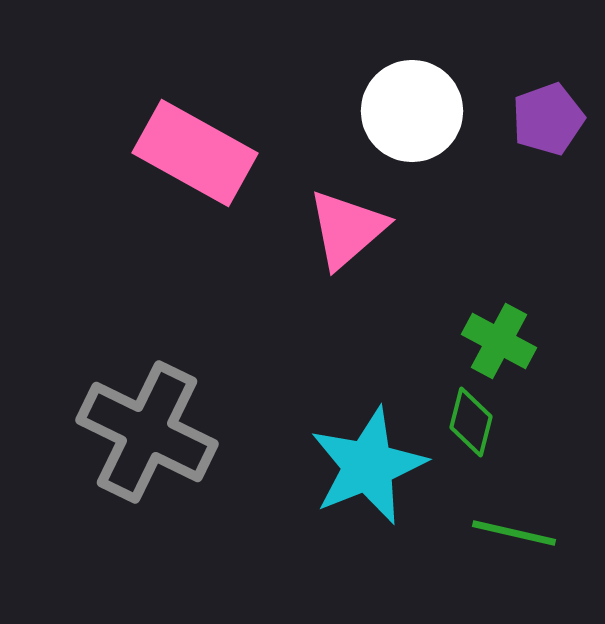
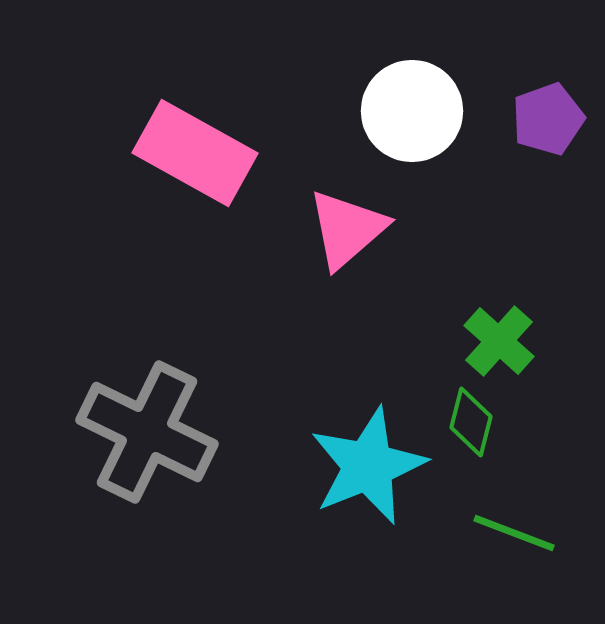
green cross: rotated 14 degrees clockwise
green line: rotated 8 degrees clockwise
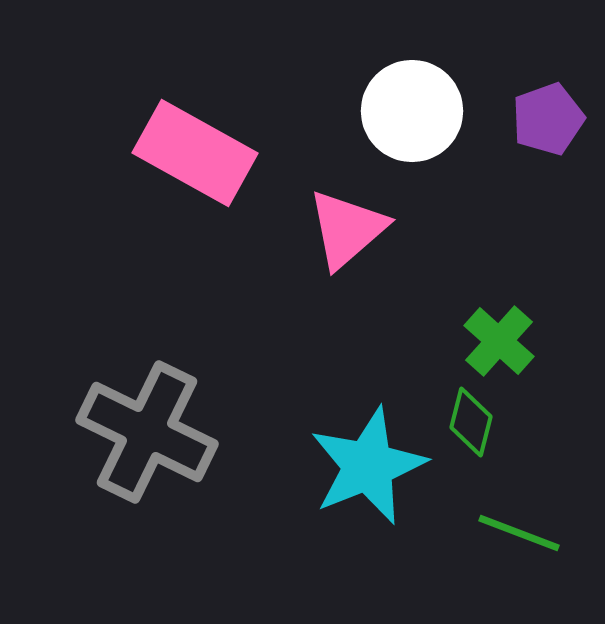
green line: moved 5 px right
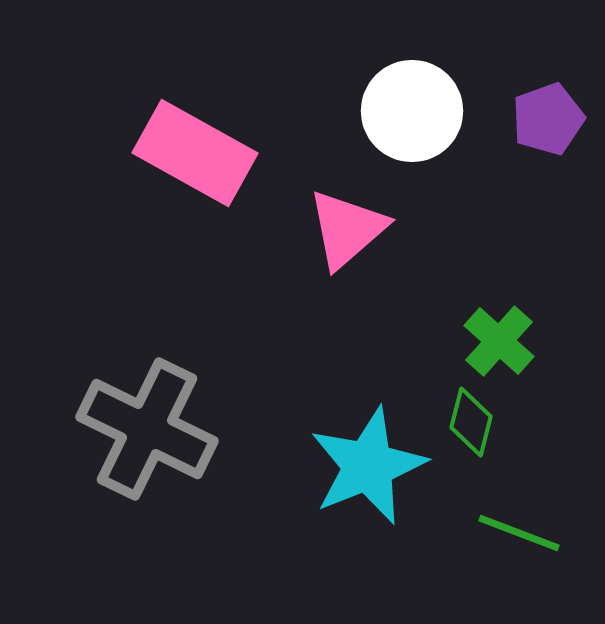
gray cross: moved 3 px up
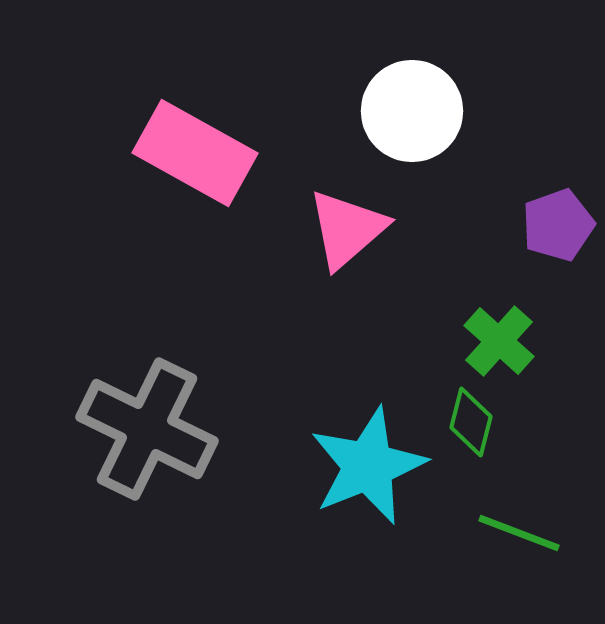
purple pentagon: moved 10 px right, 106 px down
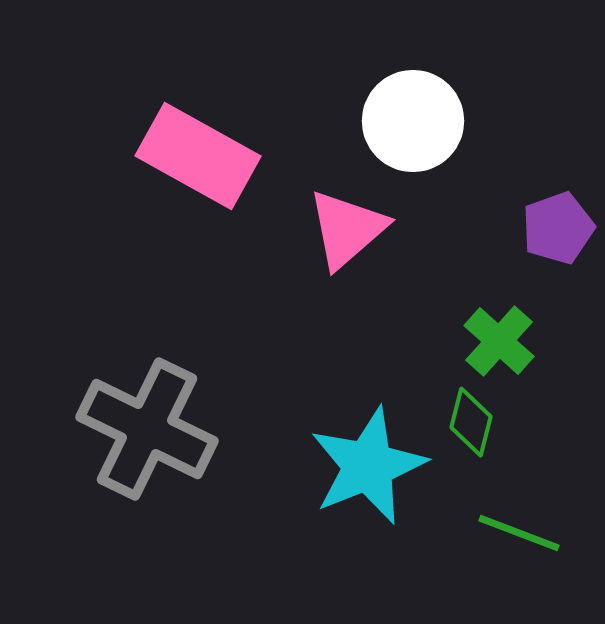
white circle: moved 1 px right, 10 px down
pink rectangle: moved 3 px right, 3 px down
purple pentagon: moved 3 px down
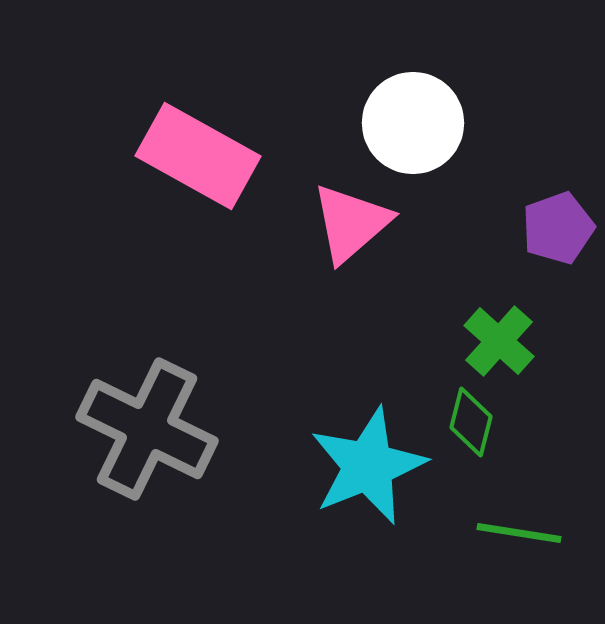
white circle: moved 2 px down
pink triangle: moved 4 px right, 6 px up
green line: rotated 12 degrees counterclockwise
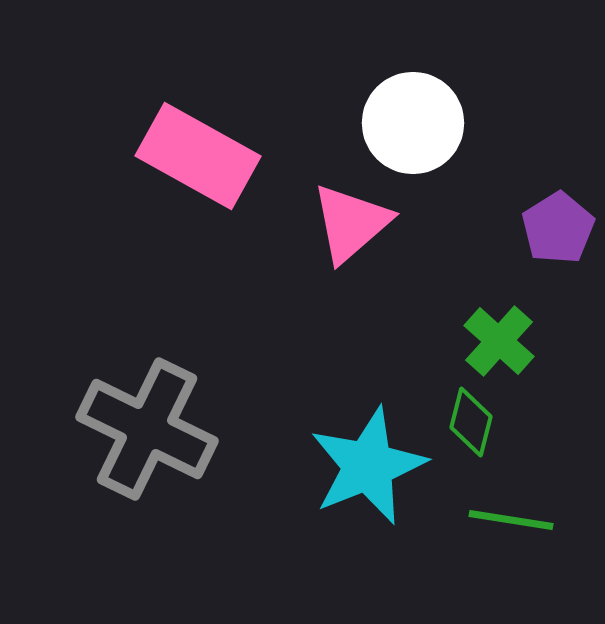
purple pentagon: rotated 12 degrees counterclockwise
green line: moved 8 px left, 13 px up
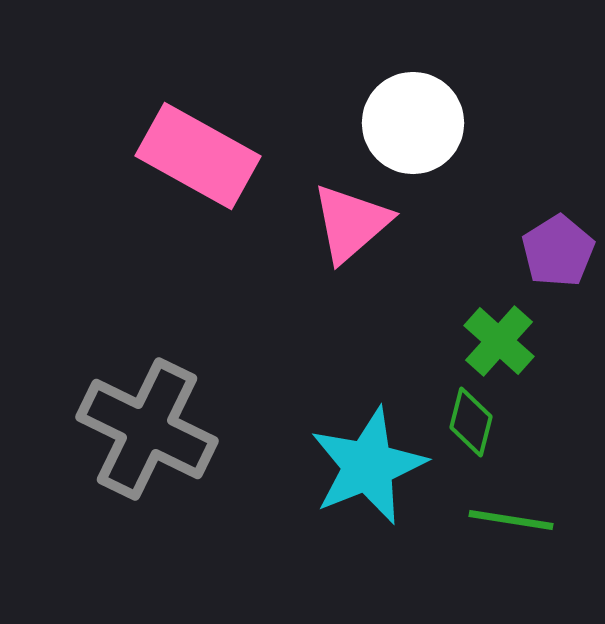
purple pentagon: moved 23 px down
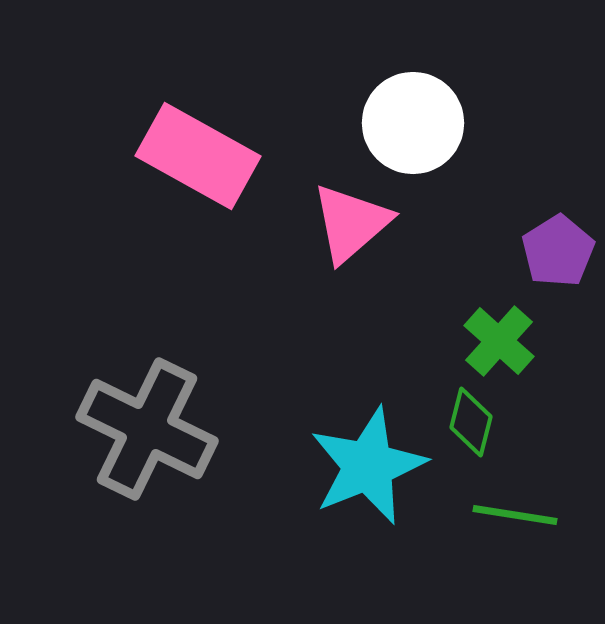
green line: moved 4 px right, 5 px up
